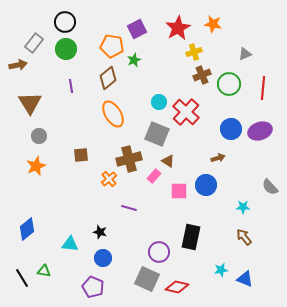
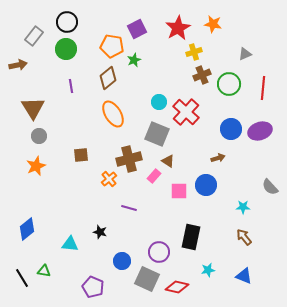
black circle at (65, 22): moved 2 px right
gray rectangle at (34, 43): moved 7 px up
brown triangle at (30, 103): moved 3 px right, 5 px down
blue circle at (103, 258): moved 19 px right, 3 px down
cyan star at (221, 270): moved 13 px left
blue triangle at (245, 279): moved 1 px left, 3 px up
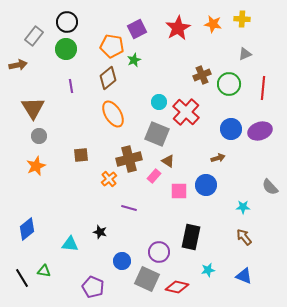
yellow cross at (194, 52): moved 48 px right, 33 px up; rotated 21 degrees clockwise
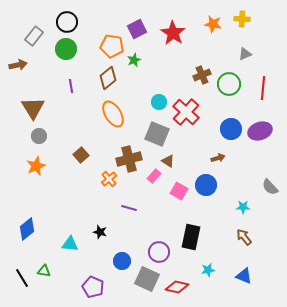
red star at (178, 28): moved 5 px left, 5 px down; rotated 10 degrees counterclockwise
brown square at (81, 155): rotated 35 degrees counterclockwise
pink square at (179, 191): rotated 30 degrees clockwise
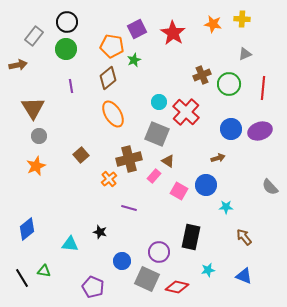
cyan star at (243, 207): moved 17 px left
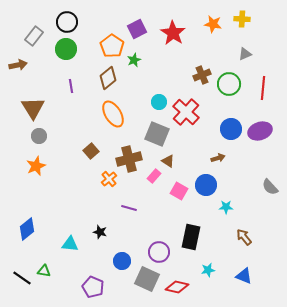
orange pentagon at (112, 46): rotated 25 degrees clockwise
brown square at (81, 155): moved 10 px right, 4 px up
black line at (22, 278): rotated 24 degrees counterclockwise
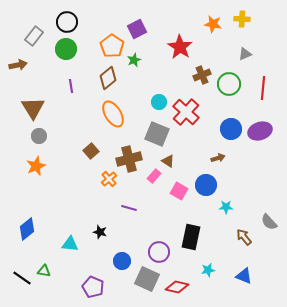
red star at (173, 33): moved 7 px right, 14 px down
gray semicircle at (270, 187): moved 1 px left, 35 px down
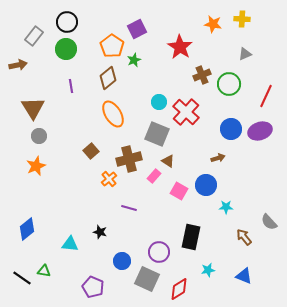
red line at (263, 88): moved 3 px right, 8 px down; rotated 20 degrees clockwise
red diamond at (177, 287): moved 2 px right, 2 px down; rotated 45 degrees counterclockwise
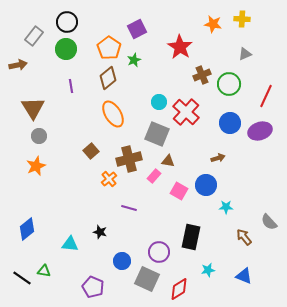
orange pentagon at (112, 46): moved 3 px left, 2 px down
blue circle at (231, 129): moved 1 px left, 6 px up
brown triangle at (168, 161): rotated 24 degrees counterclockwise
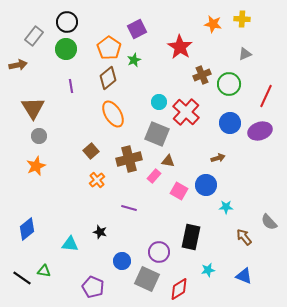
orange cross at (109, 179): moved 12 px left, 1 px down
